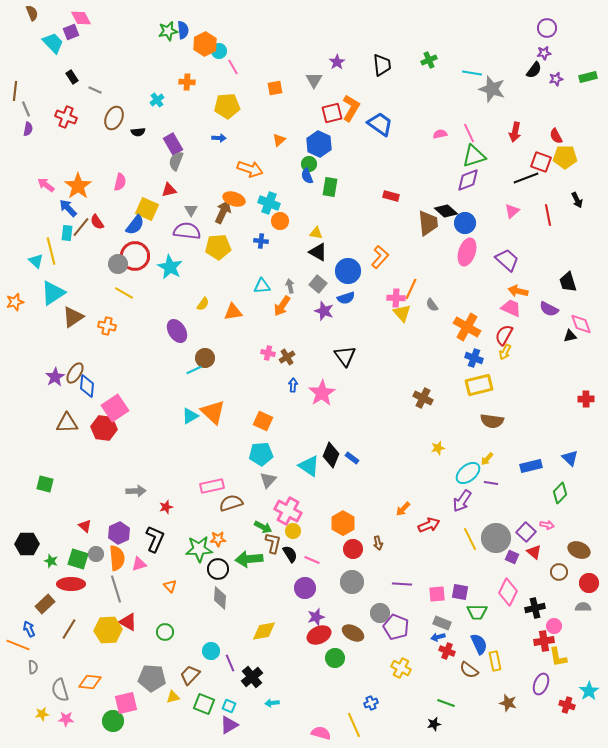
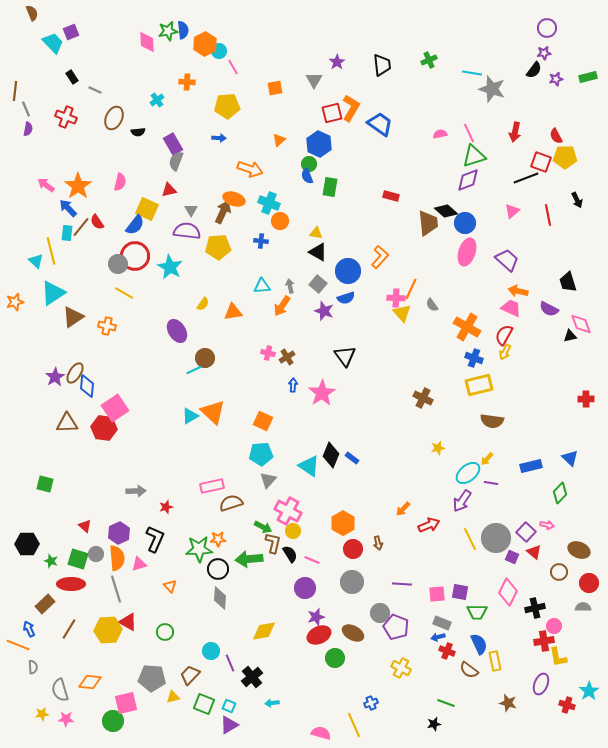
pink diamond at (81, 18): moved 66 px right, 24 px down; rotated 25 degrees clockwise
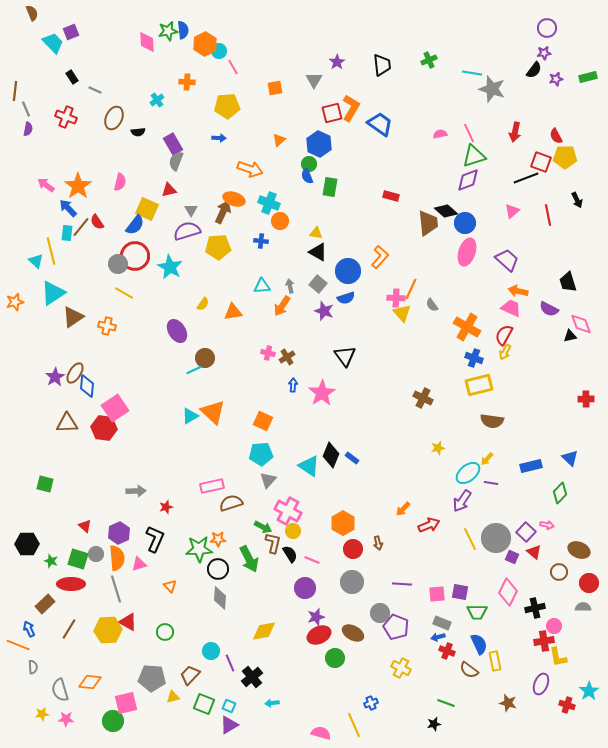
purple semicircle at (187, 231): rotated 24 degrees counterclockwise
green arrow at (249, 559): rotated 112 degrees counterclockwise
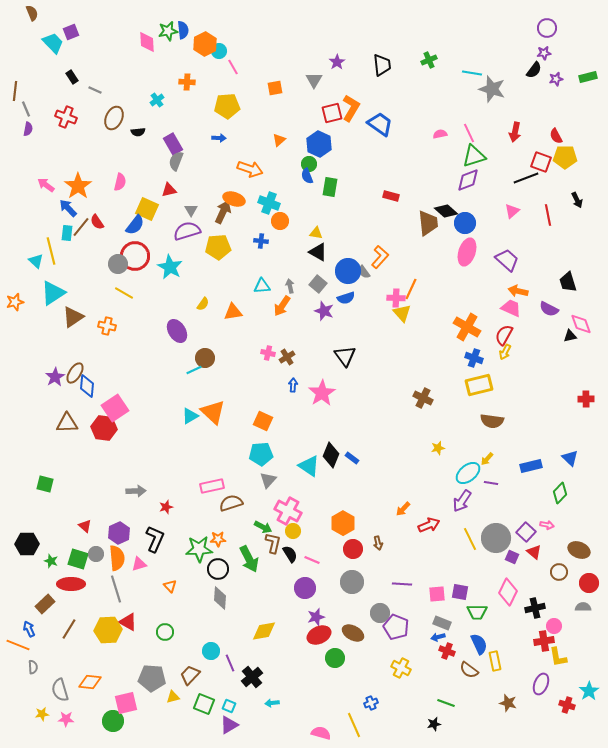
gray semicircle at (432, 305): moved 68 px left, 33 px up
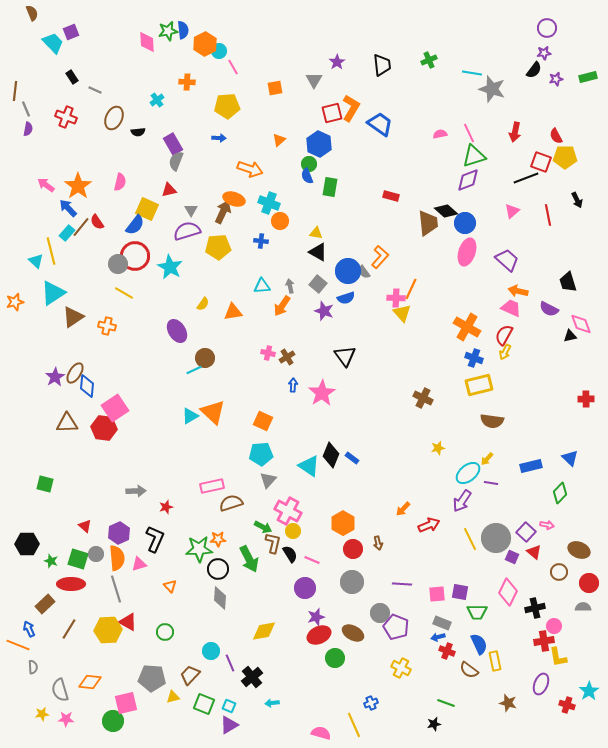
cyan rectangle at (67, 233): rotated 35 degrees clockwise
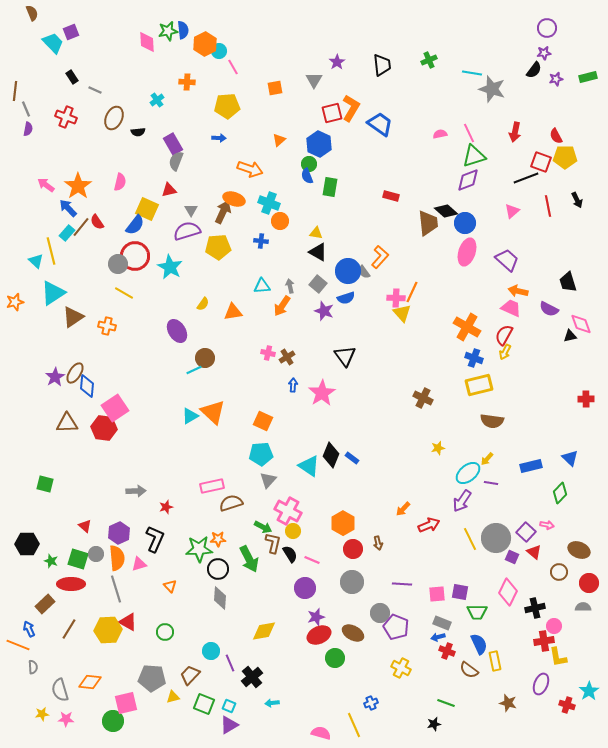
red line at (548, 215): moved 9 px up
orange line at (411, 289): moved 1 px right, 3 px down
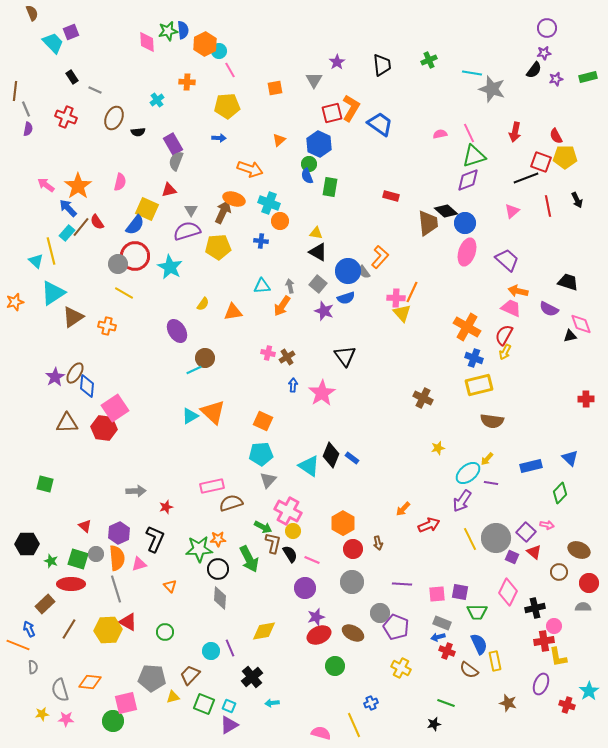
pink line at (233, 67): moved 3 px left, 3 px down
black trapezoid at (568, 282): rotated 125 degrees clockwise
green circle at (335, 658): moved 8 px down
purple line at (230, 663): moved 15 px up
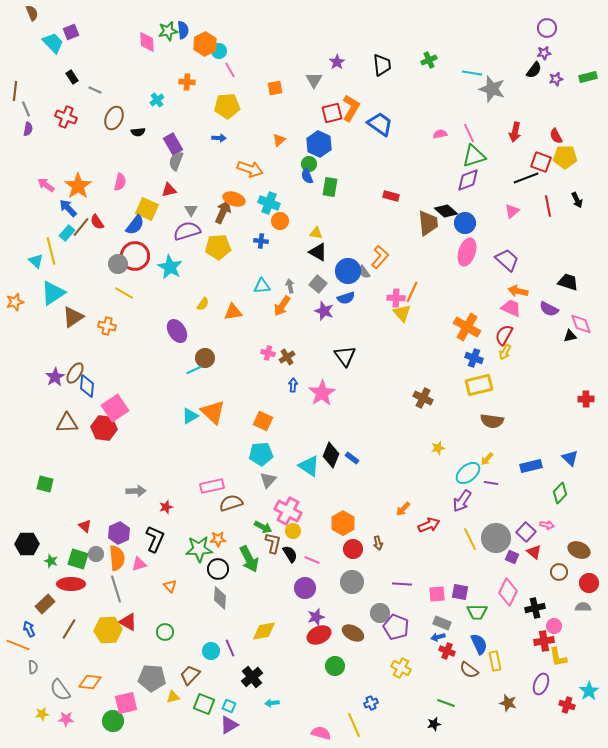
gray semicircle at (60, 690): rotated 20 degrees counterclockwise
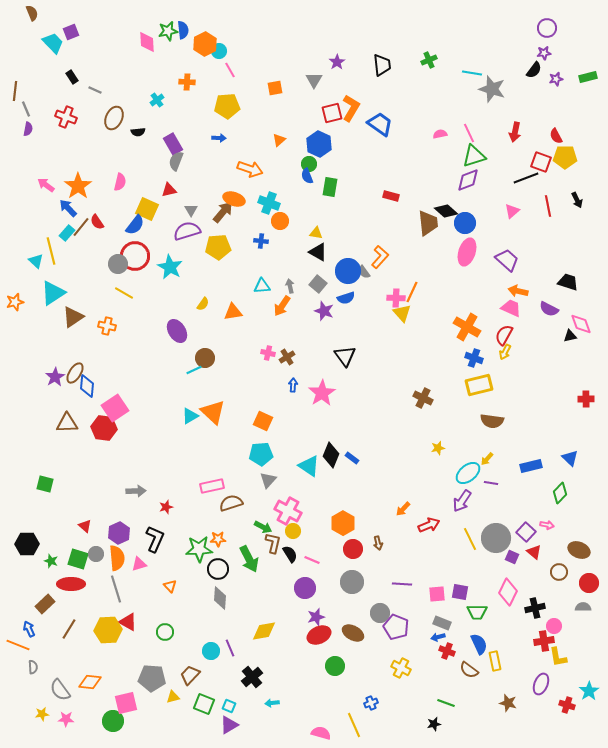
brown arrow at (223, 212): rotated 15 degrees clockwise
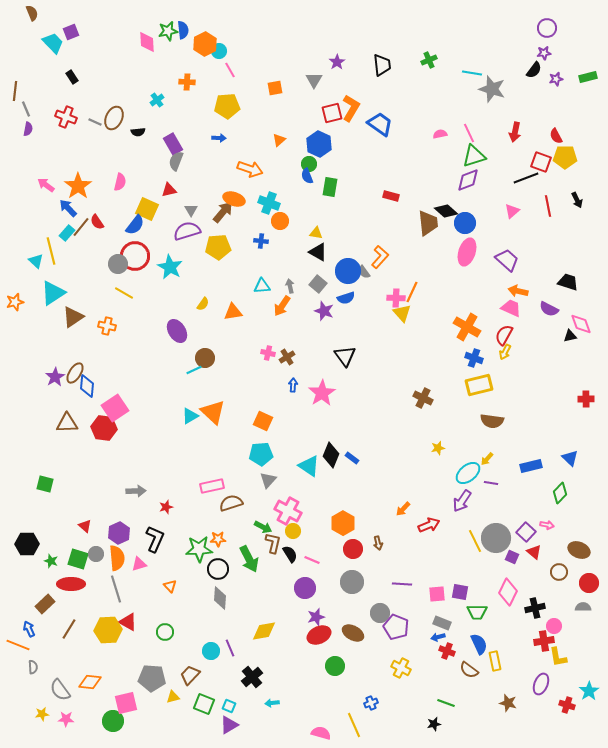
gray line at (95, 90): moved 32 px down
yellow line at (470, 539): moved 5 px right, 2 px down
